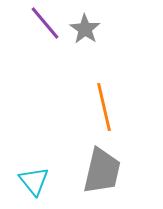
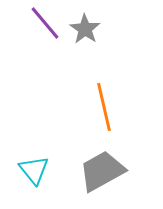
gray trapezoid: rotated 132 degrees counterclockwise
cyan triangle: moved 11 px up
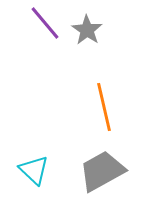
gray star: moved 2 px right, 1 px down
cyan triangle: rotated 8 degrees counterclockwise
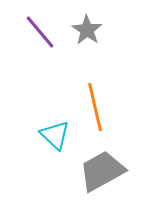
purple line: moved 5 px left, 9 px down
orange line: moved 9 px left
cyan triangle: moved 21 px right, 35 px up
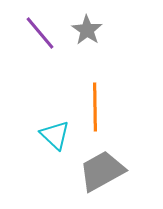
purple line: moved 1 px down
orange line: rotated 12 degrees clockwise
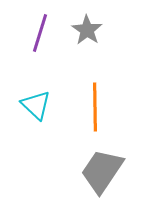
purple line: rotated 57 degrees clockwise
cyan triangle: moved 19 px left, 30 px up
gray trapezoid: rotated 27 degrees counterclockwise
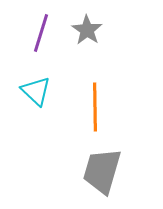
purple line: moved 1 px right
cyan triangle: moved 14 px up
gray trapezoid: rotated 18 degrees counterclockwise
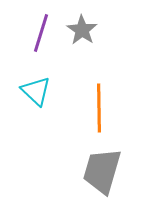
gray star: moved 5 px left
orange line: moved 4 px right, 1 px down
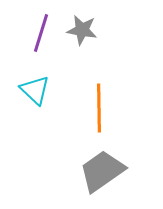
gray star: rotated 24 degrees counterclockwise
cyan triangle: moved 1 px left, 1 px up
gray trapezoid: rotated 39 degrees clockwise
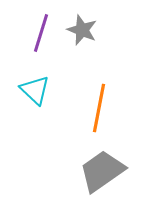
gray star: rotated 12 degrees clockwise
orange line: rotated 12 degrees clockwise
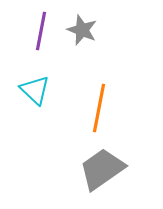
purple line: moved 2 px up; rotated 6 degrees counterclockwise
gray trapezoid: moved 2 px up
